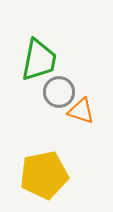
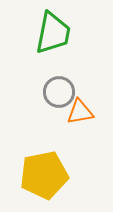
green trapezoid: moved 14 px right, 27 px up
orange triangle: moved 1 px left, 1 px down; rotated 28 degrees counterclockwise
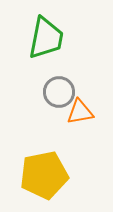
green trapezoid: moved 7 px left, 5 px down
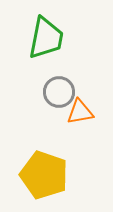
yellow pentagon: rotated 30 degrees clockwise
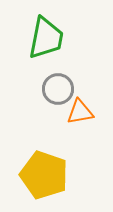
gray circle: moved 1 px left, 3 px up
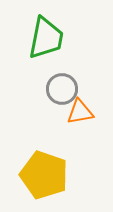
gray circle: moved 4 px right
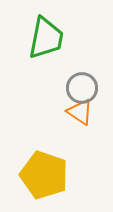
gray circle: moved 20 px right, 1 px up
orange triangle: rotated 44 degrees clockwise
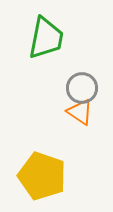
yellow pentagon: moved 2 px left, 1 px down
